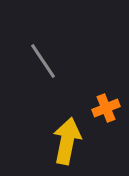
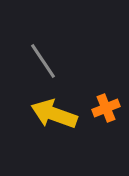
yellow arrow: moved 13 px left, 27 px up; rotated 81 degrees counterclockwise
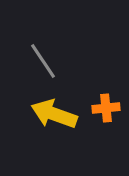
orange cross: rotated 16 degrees clockwise
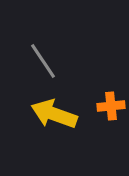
orange cross: moved 5 px right, 2 px up
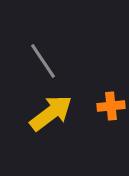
yellow arrow: moved 3 px left, 1 px up; rotated 123 degrees clockwise
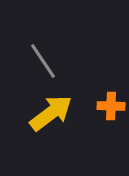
orange cross: rotated 8 degrees clockwise
